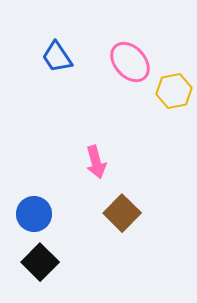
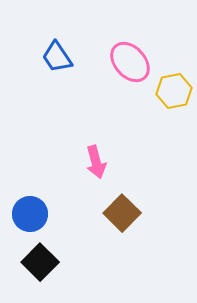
blue circle: moved 4 px left
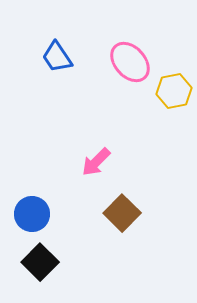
pink arrow: rotated 60 degrees clockwise
blue circle: moved 2 px right
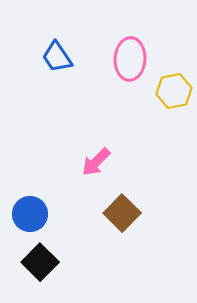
pink ellipse: moved 3 px up; rotated 45 degrees clockwise
blue circle: moved 2 px left
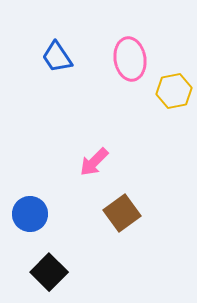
pink ellipse: rotated 12 degrees counterclockwise
pink arrow: moved 2 px left
brown square: rotated 9 degrees clockwise
black square: moved 9 px right, 10 px down
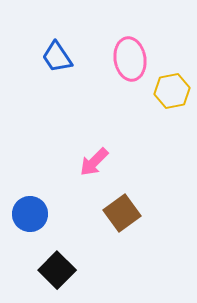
yellow hexagon: moved 2 px left
black square: moved 8 px right, 2 px up
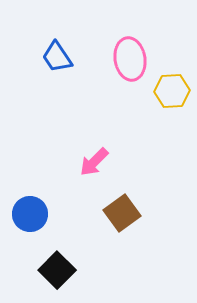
yellow hexagon: rotated 8 degrees clockwise
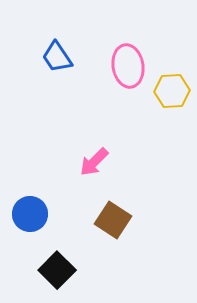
pink ellipse: moved 2 px left, 7 px down
brown square: moved 9 px left, 7 px down; rotated 21 degrees counterclockwise
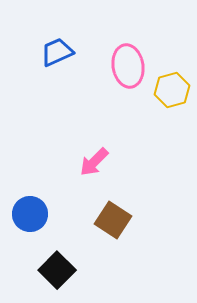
blue trapezoid: moved 5 px up; rotated 100 degrees clockwise
yellow hexagon: moved 1 px up; rotated 12 degrees counterclockwise
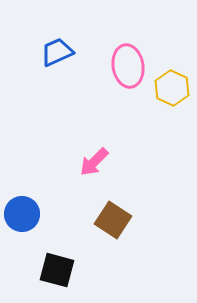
yellow hexagon: moved 2 px up; rotated 20 degrees counterclockwise
blue circle: moved 8 px left
black square: rotated 30 degrees counterclockwise
